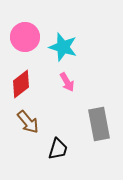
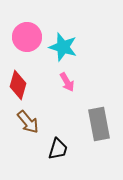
pink circle: moved 2 px right
red diamond: moved 3 px left, 1 px down; rotated 36 degrees counterclockwise
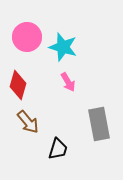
pink arrow: moved 1 px right
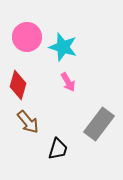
gray rectangle: rotated 48 degrees clockwise
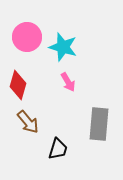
gray rectangle: rotated 32 degrees counterclockwise
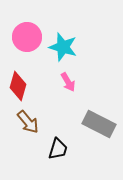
red diamond: moved 1 px down
gray rectangle: rotated 68 degrees counterclockwise
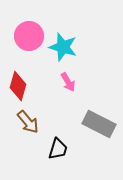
pink circle: moved 2 px right, 1 px up
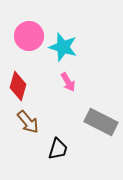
gray rectangle: moved 2 px right, 2 px up
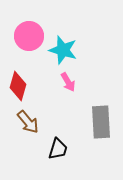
cyan star: moved 3 px down
gray rectangle: rotated 60 degrees clockwise
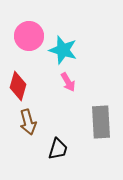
brown arrow: rotated 25 degrees clockwise
